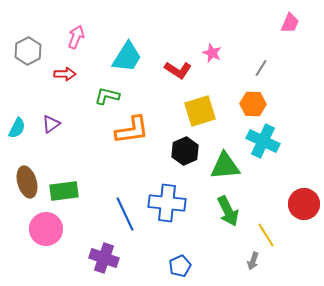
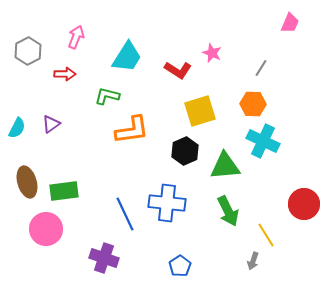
blue pentagon: rotated 10 degrees counterclockwise
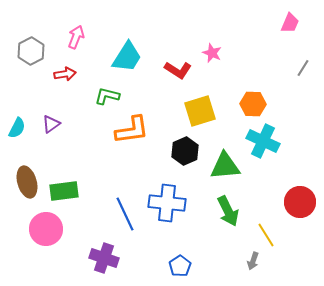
gray hexagon: moved 3 px right
gray line: moved 42 px right
red arrow: rotated 10 degrees counterclockwise
red circle: moved 4 px left, 2 px up
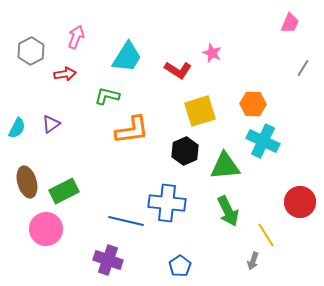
green rectangle: rotated 20 degrees counterclockwise
blue line: moved 1 px right, 7 px down; rotated 52 degrees counterclockwise
purple cross: moved 4 px right, 2 px down
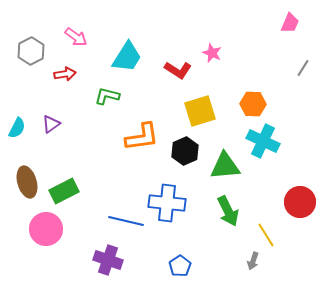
pink arrow: rotated 105 degrees clockwise
orange L-shape: moved 10 px right, 7 px down
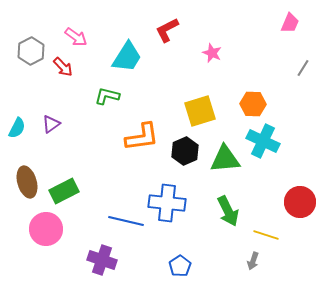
red L-shape: moved 11 px left, 40 px up; rotated 120 degrees clockwise
red arrow: moved 2 px left, 7 px up; rotated 55 degrees clockwise
green triangle: moved 7 px up
yellow line: rotated 40 degrees counterclockwise
purple cross: moved 6 px left
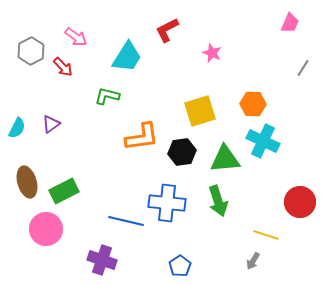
black hexagon: moved 3 px left, 1 px down; rotated 16 degrees clockwise
green arrow: moved 10 px left, 10 px up; rotated 8 degrees clockwise
gray arrow: rotated 12 degrees clockwise
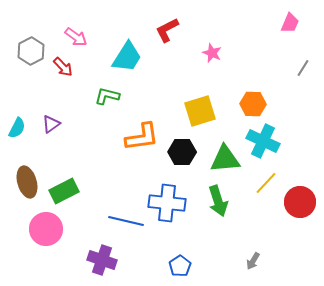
black hexagon: rotated 8 degrees clockwise
yellow line: moved 52 px up; rotated 65 degrees counterclockwise
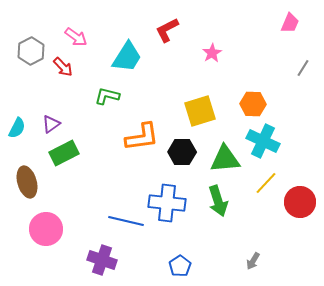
pink star: rotated 18 degrees clockwise
green rectangle: moved 38 px up
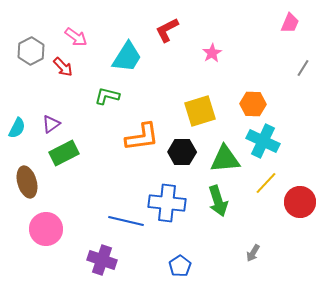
gray arrow: moved 8 px up
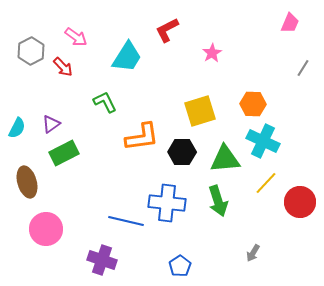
green L-shape: moved 2 px left, 6 px down; rotated 50 degrees clockwise
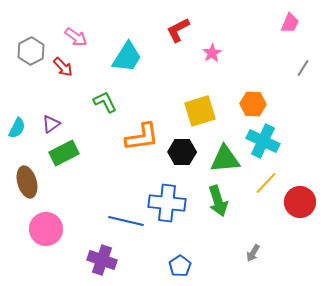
red L-shape: moved 11 px right
